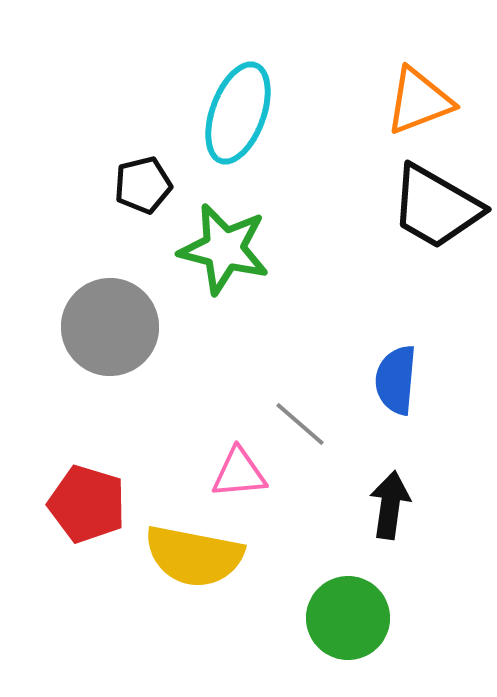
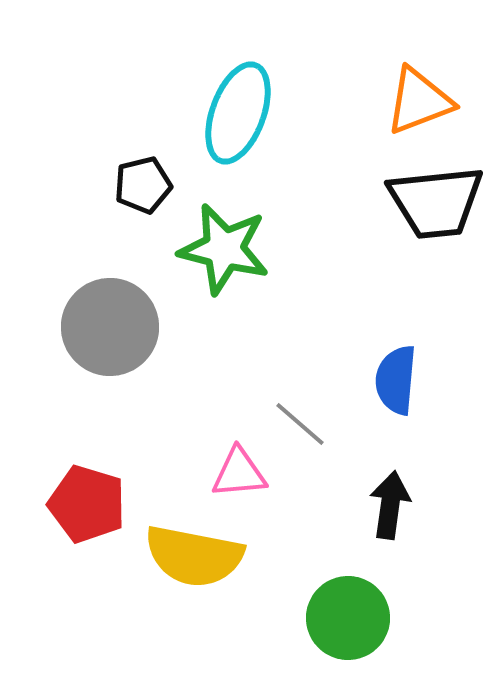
black trapezoid: moved 5 px up; rotated 36 degrees counterclockwise
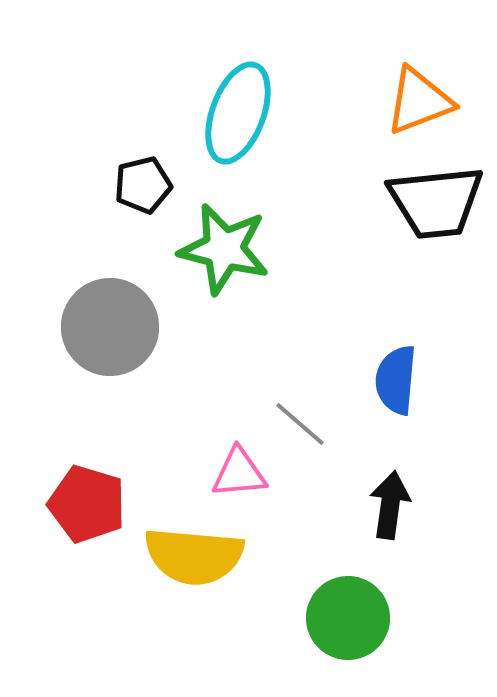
yellow semicircle: rotated 6 degrees counterclockwise
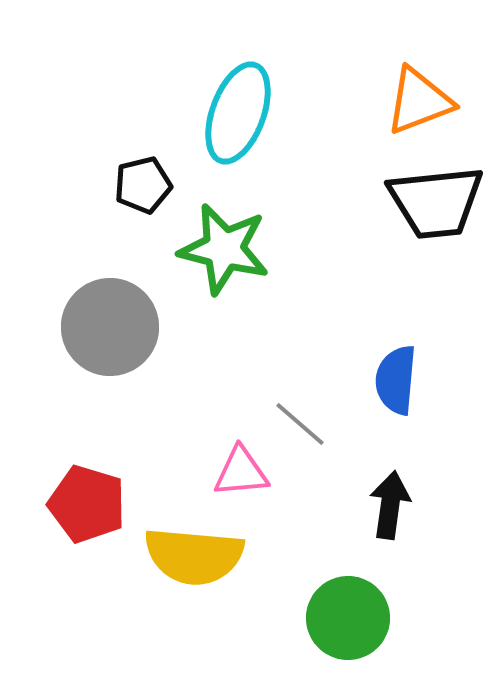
pink triangle: moved 2 px right, 1 px up
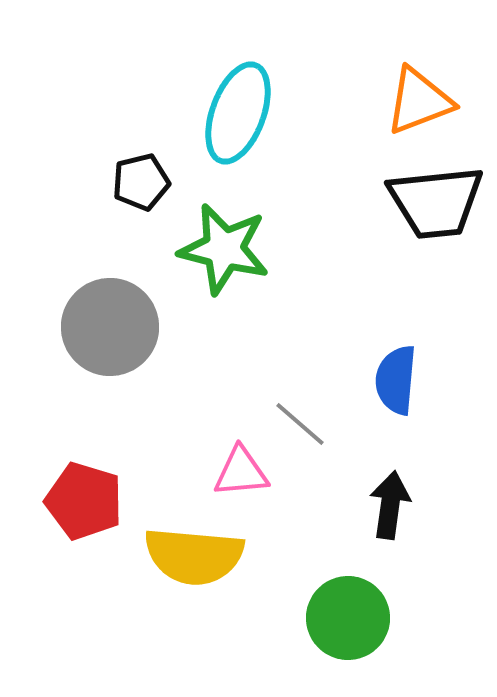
black pentagon: moved 2 px left, 3 px up
red pentagon: moved 3 px left, 3 px up
